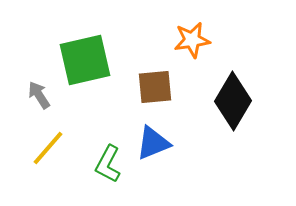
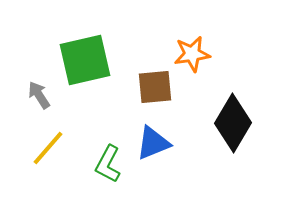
orange star: moved 14 px down
black diamond: moved 22 px down
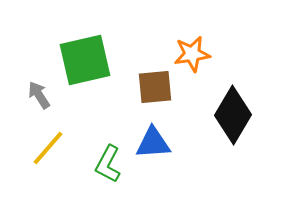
black diamond: moved 8 px up
blue triangle: rotated 18 degrees clockwise
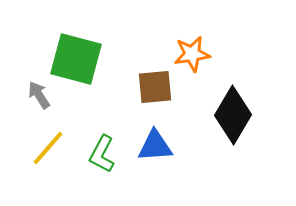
green square: moved 9 px left, 1 px up; rotated 28 degrees clockwise
blue triangle: moved 2 px right, 3 px down
green L-shape: moved 6 px left, 10 px up
